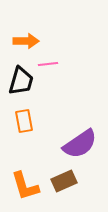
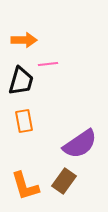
orange arrow: moved 2 px left, 1 px up
brown rectangle: rotated 30 degrees counterclockwise
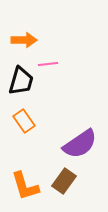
orange rectangle: rotated 25 degrees counterclockwise
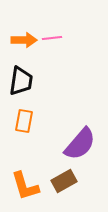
pink line: moved 4 px right, 26 px up
black trapezoid: rotated 8 degrees counterclockwise
orange rectangle: rotated 45 degrees clockwise
purple semicircle: rotated 15 degrees counterclockwise
brown rectangle: rotated 25 degrees clockwise
